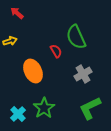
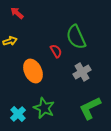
gray cross: moved 1 px left, 2 px up
green star: rotated 15 degrees counterclockwise
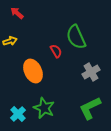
gray cross: moved 9 px right
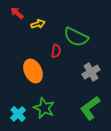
green semicircle: rotated 40 degrees counterclockwise
yellow arrow: moved 28 px right, 17 px up
red semicircle: rotated 40 degrees clockwise
green L-shape: rotated 10 degrees counterclockwise
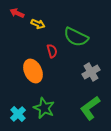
red arrow: rotated 16 degrees counterclockwise
yellow arrow: rotated 40 degrees clockwise
red semicircle: moved 4 px left; rotated 24 degrees counterclockwise
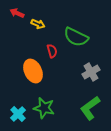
green star: rotated 10 degrees counterclockwise
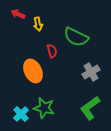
red arrow: moved 1 px right, 1 px down
yellow arrow: rotated 56 degrees clockwise
cyan cross: moved 3 px right
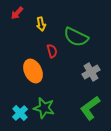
red arrow: moved 1 px left, 1 px up; rotated 72 degrees counterclockwise
yellow arrow: moved 3 px right
cyan cross: moved 1 px left, 1 px up
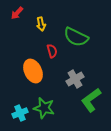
gray cross: moved 16 px left, 7 px down
green L-shape: moved 1 px right, 8 px up
cyan cross: rotated 21 degrees clockwise
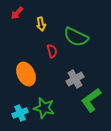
orange ellipse: moved 7 px left, 3 px down
